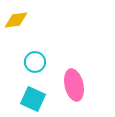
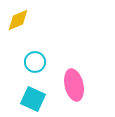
yellow diamond: moved 2 px right; rotated 15 degrees counterclockwise
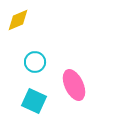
pink ellipse: rotated 12 degrees counterclockwise
cyan square: moved 1 px right, 2 px down
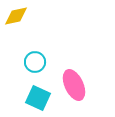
yellow diamond: moved 2 px left, 4 px up; rotated 10 degrees clockwise
cyan square: moved 4 px right, 3 px up
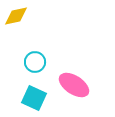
pink ellipse: rotated 32 degrees counterclockwise
cyan square: moved 4 px left
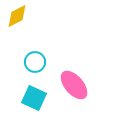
yellow diamond: moved 1 px right; rotated 15 degrees counterclockwise
pink ellipse: rotated 16 degrees clockwise
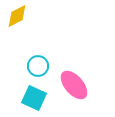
cyan circle: moved 3 px right, 4 px down
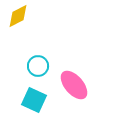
yellow diamond: moved 1 px right
cyan square: moved 2 px down
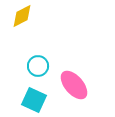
yellow diamond: moved 4 px right
